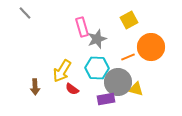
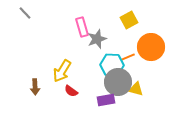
cyan hexagon: moved 15 px right, 3 px up
red semicircle: moved 1 px left, 2 px down
purple rectangle: moved 1 px down
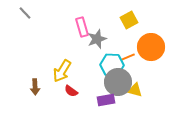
yellow triangle: moved 1 px left, 1 px down
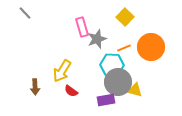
yellow square: moved 4 px left, 3 px up; rotated 18 degrees counterclockwise
orange line: moved 4 px left, 9 px up
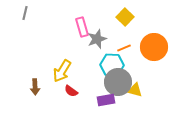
gray line: rotated 56 degrees clockwise
orange circle: moved 3 px right
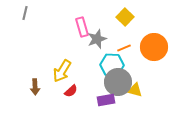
red semicircle: rotated 80 degrees counterclockwise
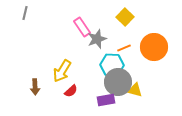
pink rectangle: rotated 18 degrees counterclockwise
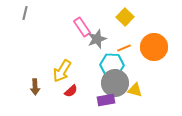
gray circle: moved 3 px left, 1 px down
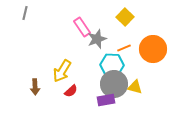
orange circle: moved 1 px left, 2 px down
gray circle: moved 1 px left, 1 px down
yellow triangle: moved 3 px up
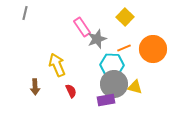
yellow arrow: moved 5 px left, 6 px up; rotated 125 degrees clockwise
red semicircle: rotated 72 degrees counterclockwise
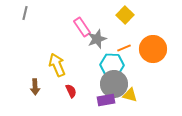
yellow square: moved 2 px up
yellow triangle: moved 5 px left, 8 px down
